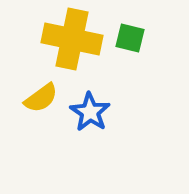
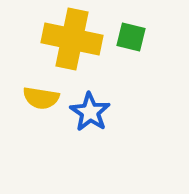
green square: moved 1 px right, 1 px up
yellow semicircle: rotated 45 degrees clockwise
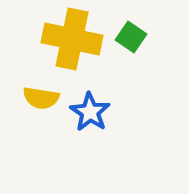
green square: rotated 20 degrees clockwise
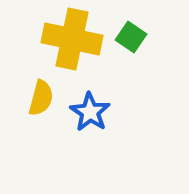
yellow semicircle: rotated 84 degrees counterclockwise
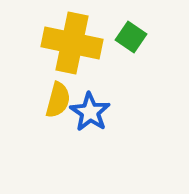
yellow cross: moved 4 px down
yellow semicircle: moved 17 px right, 2 px down
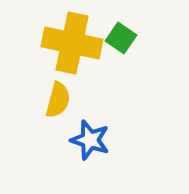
green square: moved 10 px left, 1 px down
blue star: moved 28 px down; rotated 15 degrees counterclockwise
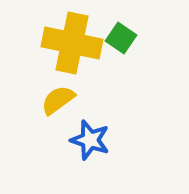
yellow semicircle: rotated 141 degrees counterclockwise
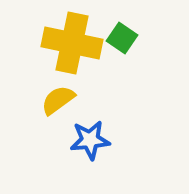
green square: moved 1 px right
blue star: rotated 24 degrees counterclockwise
